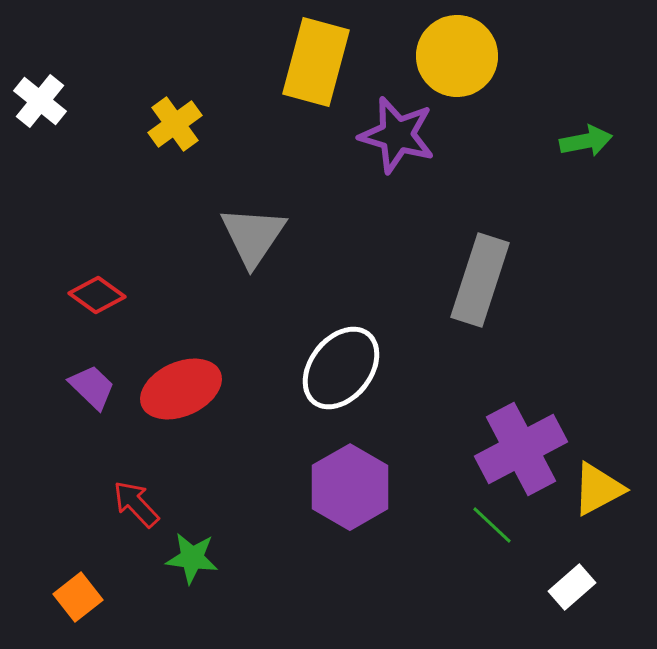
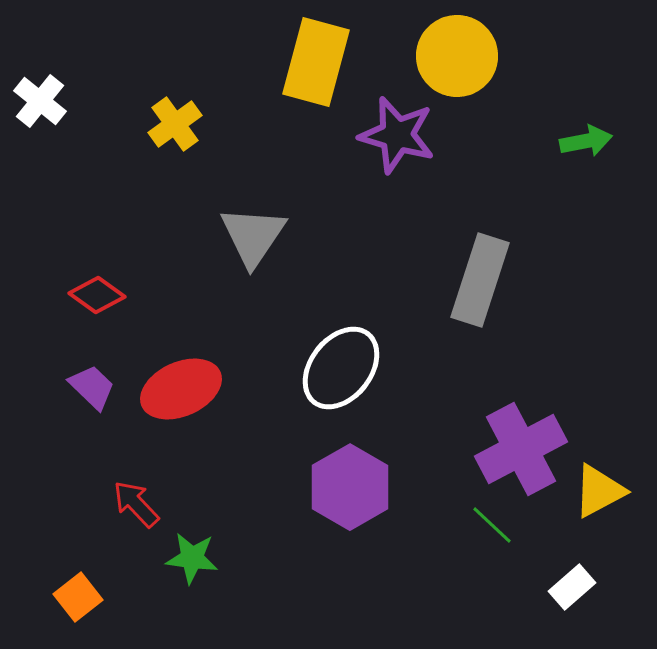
yellow triangle: moved 1 px right, 2 px down
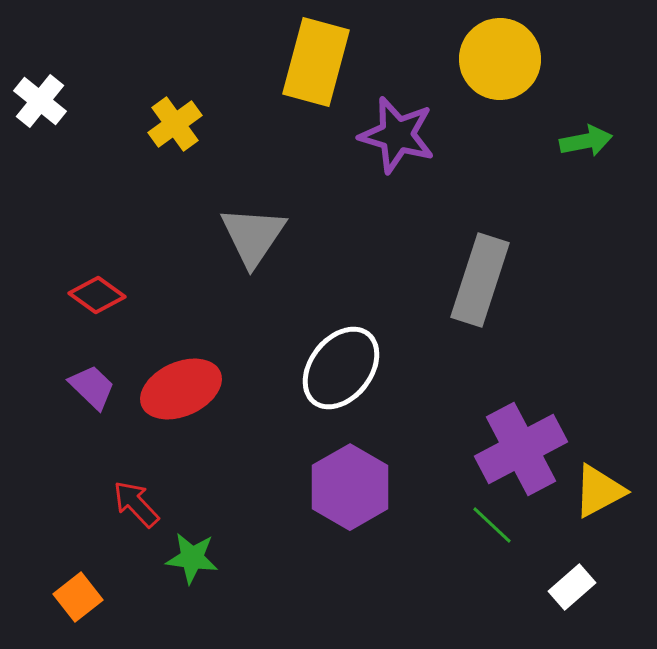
yellow circle: moved 43 px right, 3 px down
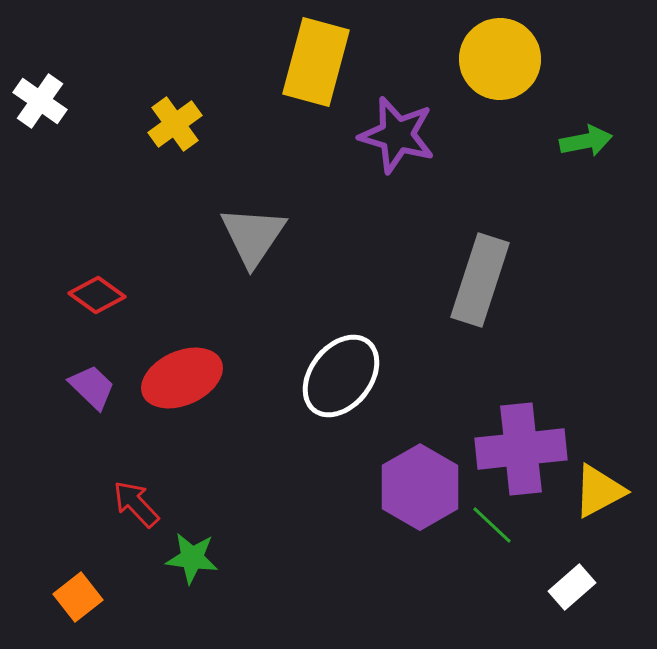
white cross: rotated 4 degrees counterclockwise
white ellipse: moved 8 px down
red ellipse: moved 1 px right, 11 px up
purple cross: rotated 22 degrees clockwise
purple hexagon: moved 70 px right
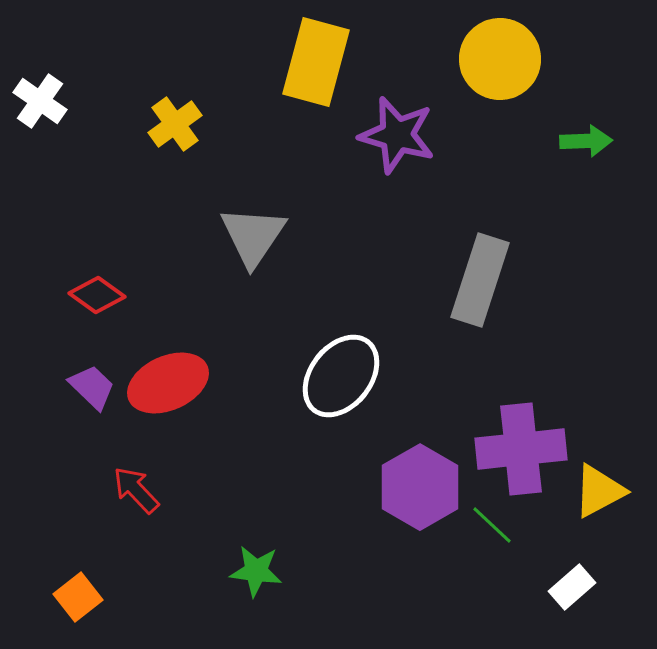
green arrow: rotated 9 degrees clockwise
red ellipse: moved 14 px left, 5 px down
red arrow: moved 14 px up
green star: moved 64 px right, 13 px down
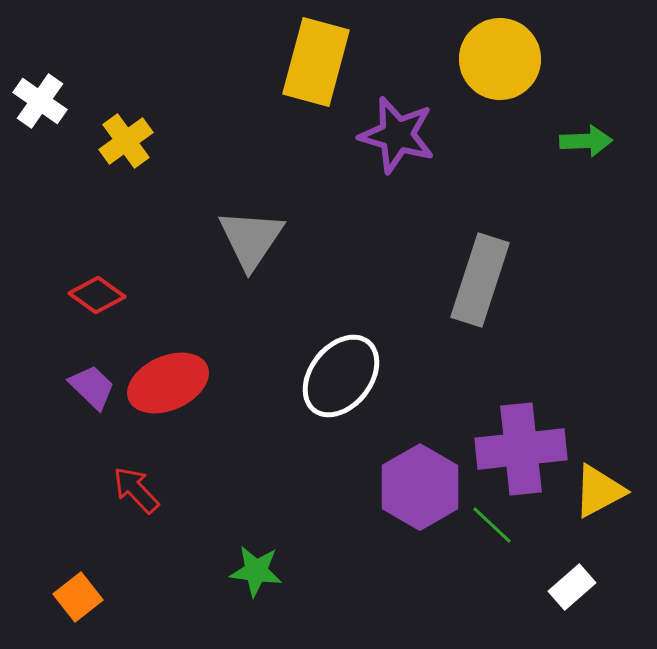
yellow cross: moved 49 px left, 17 px down
gray triangle: moved 2 px left, 3 px down
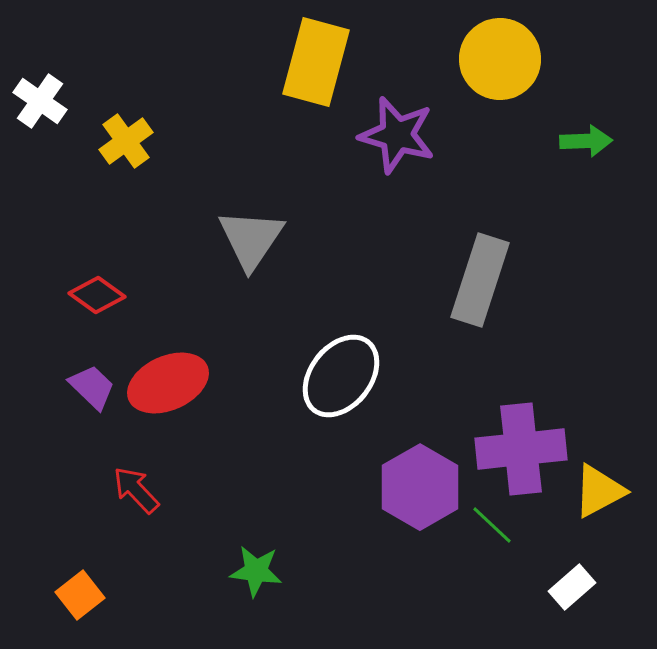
orange square: moved 2 px right, 2 px up
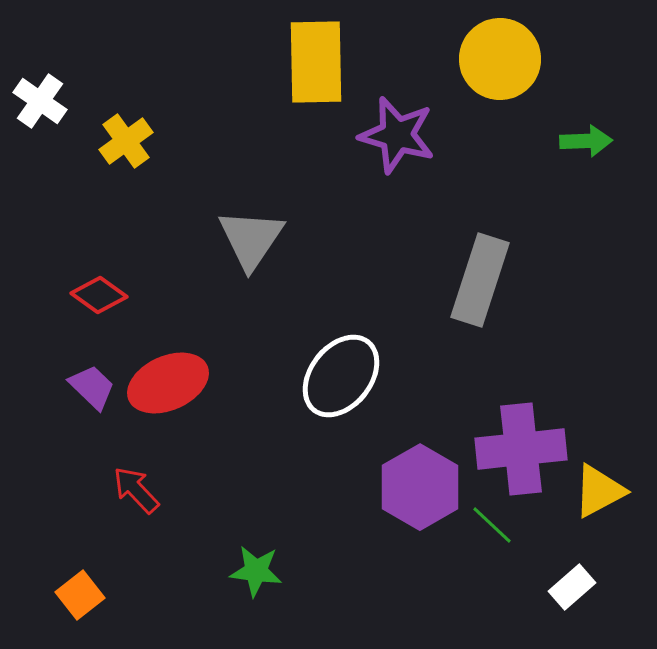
yellow rectangle: rotated 16 degrees counterclockwise
red diamond: moved 2 px right
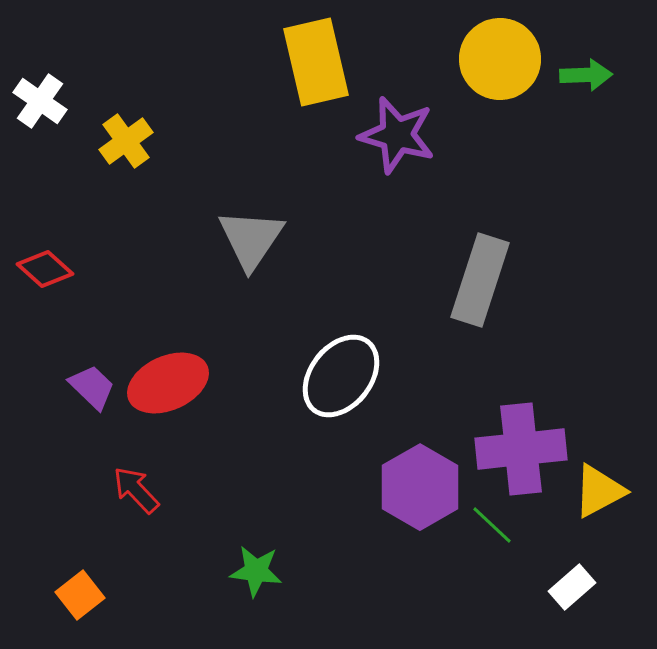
yellow rectangle: rotated 12 degrees counterclockwise
green arrow: moved 66 px up
red diamond: moved 54 px left, 26 px up; rotated 6 degrees clockwise
